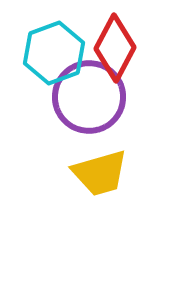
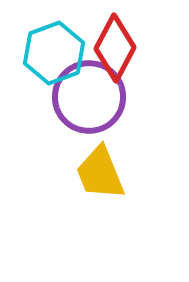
yellow trapezoid: rotated 84 degrees clockwise
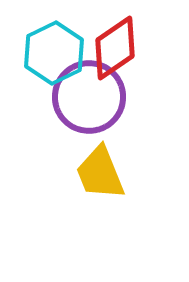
red diamond: rotated 28 degrees clockwise
cyan hexagon: rotated 6 degrees counterclockwise
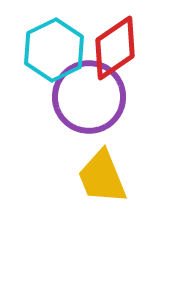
cyan hexagon: moved 3 px up
yellow trapezoid: moved 2 px right, 4 px down
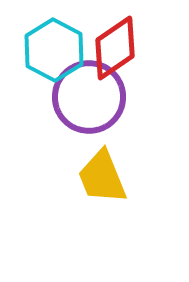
cyan hexagon: rotated 6 degrees counterclockwise
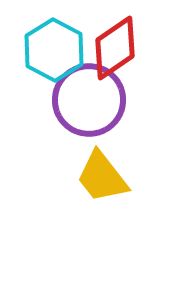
purple circle: moved 3 px down
yellow trapezoid: rotated 16 degrees counterclockwise
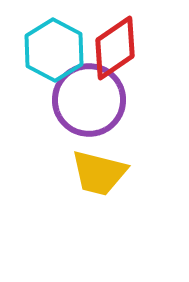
yellow trapezoid: moved 3 px left, 4 px up; rotated 38 degrees counterclockwise
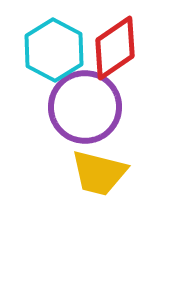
purple circle: moved 4 px left, 7 px down
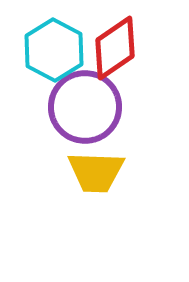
yellow trapezoid: moved 3 px left, 1 px up; rotated 12 degrees counterclockwise
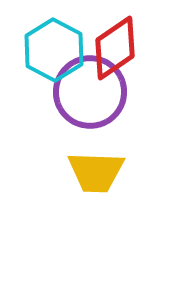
purple circle: moved 5 px right, 15 px up
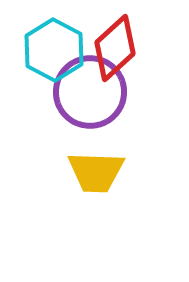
red diamond: rotated 8 degrees counterclockwise
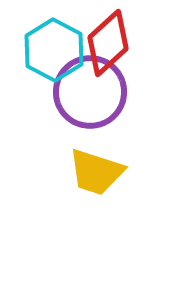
red diamond: moved 7 px left, 5 px up
yellow trapezoid: rotated 16 degrees clockwise
